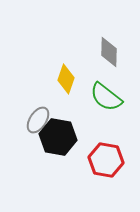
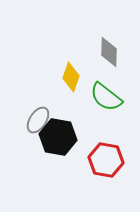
yellow diamond: moved 5 px right, 2 px up
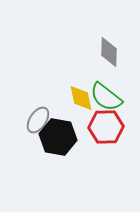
yellow diamond: moved 10 px right, 21 px down; rotated 32 degrees counterclockwise
red hexagon: moved 33 px up; rotated 12 degrees counterclockwise
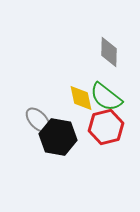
gray ellipse: rotated 76 degrees counterclockwise
red hexagon: rotated 12 degrees counterclockwise
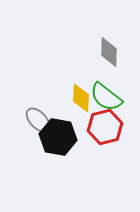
yellow diamond: rotated 16 degrees clockwise
red hexagon: moved 1 px left
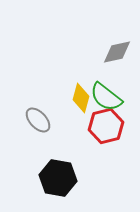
gray diamond: moved 8 px right; rotated 76 degrees clockwise
yellow diamond: rotated 12 degrees clockwise
red hexagon: moved 1 px right, 1 px up
black hexagon: moved 41 px down
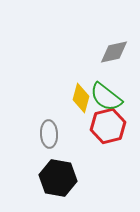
gray diamond: moved 3 px left
gray ellipse: moved 11 px right, 14 px down; rotated 40 degrees clockwise
red hexagon: moved 2 px right
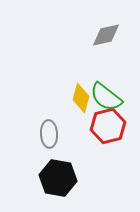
gray diamond: moved 8 px left, 17 px up
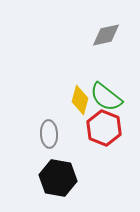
yellow diamond: moved 1 px left, 2 px down
red hexagon: moved 4 px left, 2 px down; rotated 24 degrees counterclockwise
